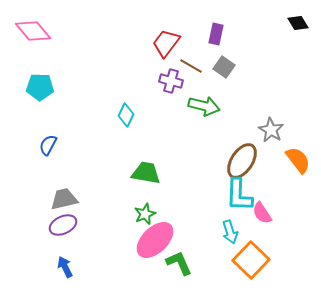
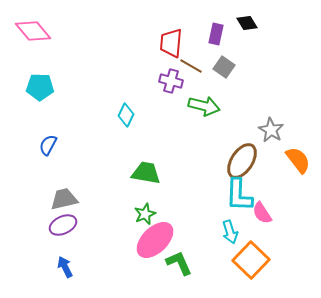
black diamond: moved 51 px left
red trapezoid: moved 5 px right; rotated 32 degrees counterclockwise
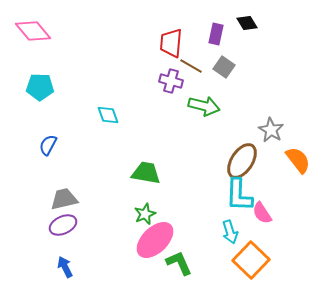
cyan diamond: moved 18 px left; rotated 45 degrees counterclockwise
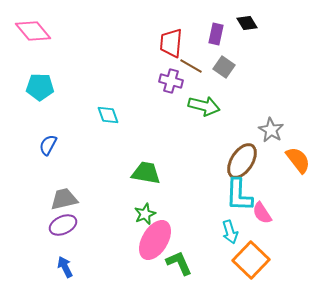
pink ellipse: rotated 15 degrees counterclockwise
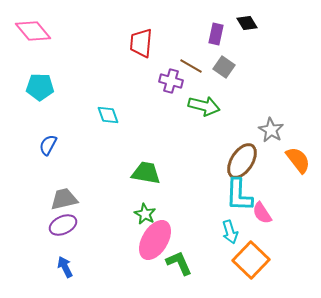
red trapezoid: moved 30 px left
green star: rotated 20 degrees counterclockwise
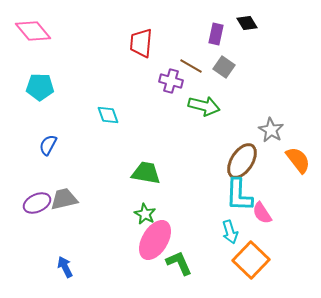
purple ellipse: moved 26 px left, 22 px up
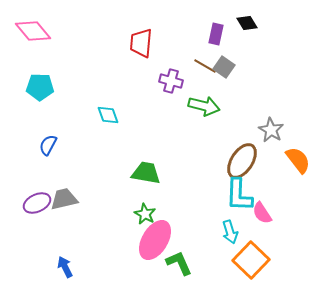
brown line: moved 14 px right
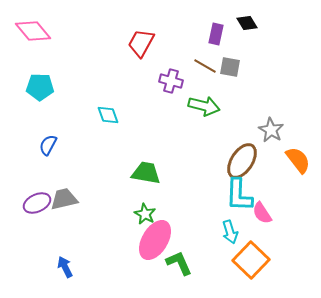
red trapezoid: rotated 24 degrees clockwise
gray square: moved 6 px right; rotated 25 degrees counterclockwise
